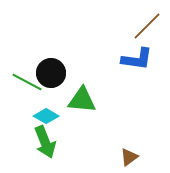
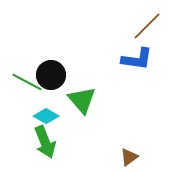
black circle: moved 2 px down
green triangle: rotated 44 degrees clockwise
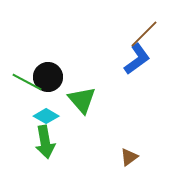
brown line: moved 3 px left, 8 px down
blue L-shape: rotated 44 degrees counterclockwise
black circle: moved 3 px left, 2 px down
green arrow: rotated 12 degrees clockwise
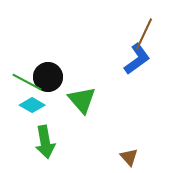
brown line: rotated 20 degrees counterclockwise
cyan diamond: moved 14 px left, 11 px up
brown triangle: rotated 36 degrees counterclockwise
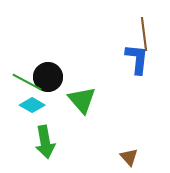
brown line: rotated 32 degrees counterclockwise
blue L-shape: rotated 48 degrees counterclockwise
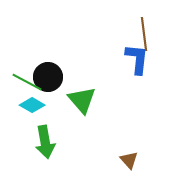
brown triangle: moved 3 px down
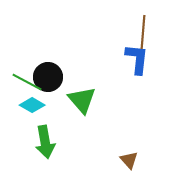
brown line: moved 1 px left, 2 px up; rotated 12 degrees clockwise
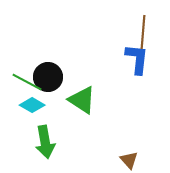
green triangle: rotated 16 degrees counterclockwise
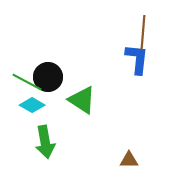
brown triangle: rotated 48 degrees counterclockwise
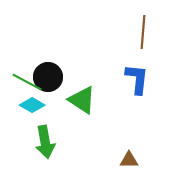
blue L-shape: moved 20 px down
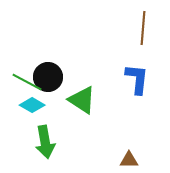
brown line: moved 4 px up
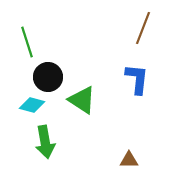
brown line: rotated 16 degrees clockwise
green line: moved 40 px up; rotated 44 degrees clockwise
cyan diamond: rotated 15 degrees counterclockwise
